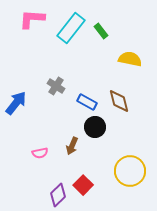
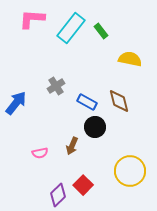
gray cross: rotated 24 degrees clockwise
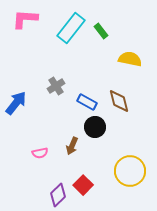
pink L-shape: moved 7 px left
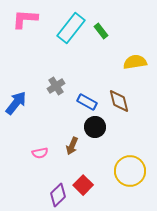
yellow semicircle: moved 5 px right, 3 px down; rotated 20 degrees counterclockwise
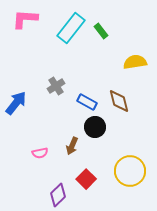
red square: moved 3 px right, 6 px up
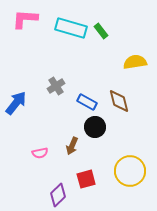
cyan rectangle: rotated 68 degrees clockwise
red square: rotated 30 degrees clockwise
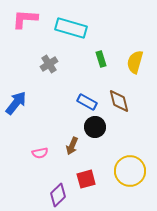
green rectangle: moved 28 px down; rotated 21 degrees clockwise
yellow semicircle: rotated 65 degrees counterclockwise
gray cross: moved 7 px left, 22 px up
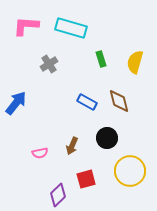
pink L-shape: moved 1 px right, 7 px down
black circle: moved 12 px right, 11 px down
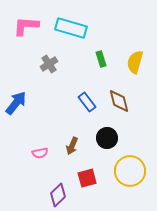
blue rectangle: rotated 24 degrees clockwise
red square: moved 1 px right, 1 px up
